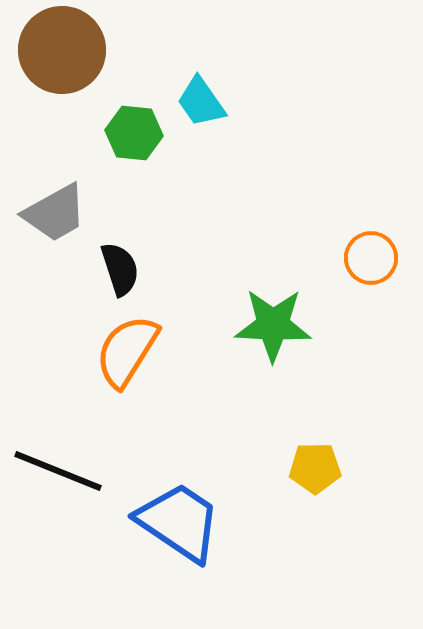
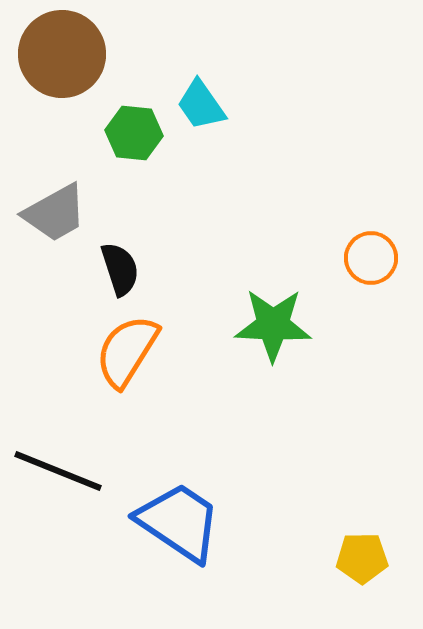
brown circle: moved 4 px down
cyan trapezoid: moved 3 px down
yellow pentagon: moved 47 px right, 90 px down
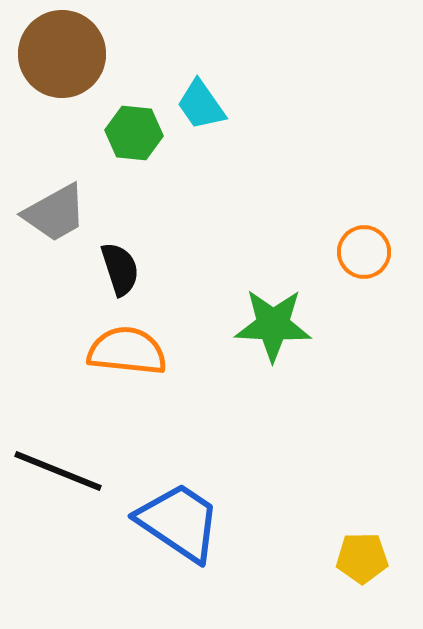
orange circle: moved 7 px left, 6 px up
orange semicircle: rotated 64 degrees clockwise
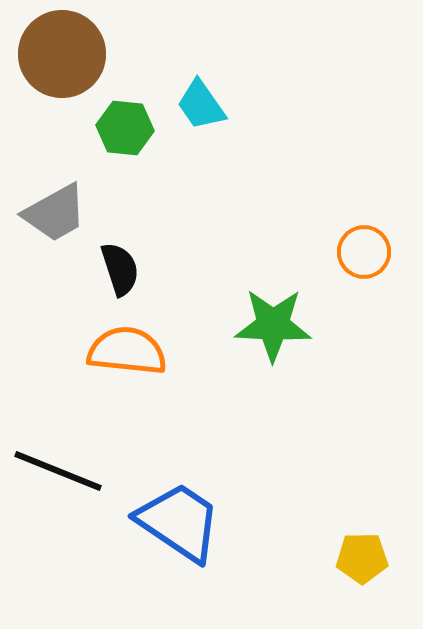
green hexagon: moved 9 px left, 5 px up
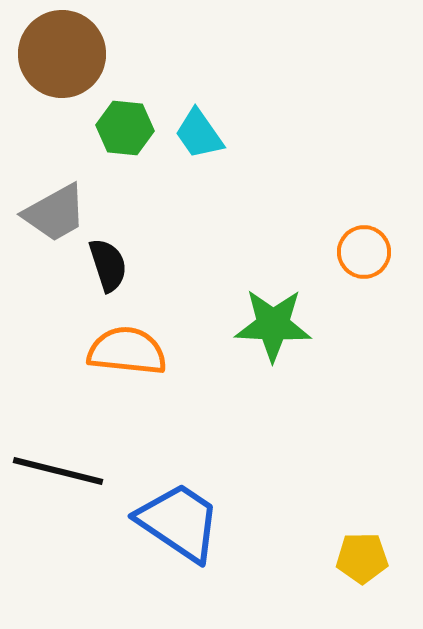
cyan trapezoid: moved 2 px left, 29 px down
black semicircle: moved 12 px left, 4 px up
black line: rotated 8 degrees counterclockwise
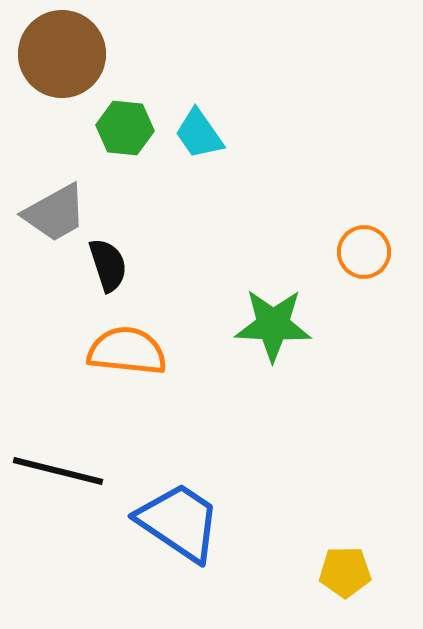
yellow pentagon: moved 17 px left, 14 px down
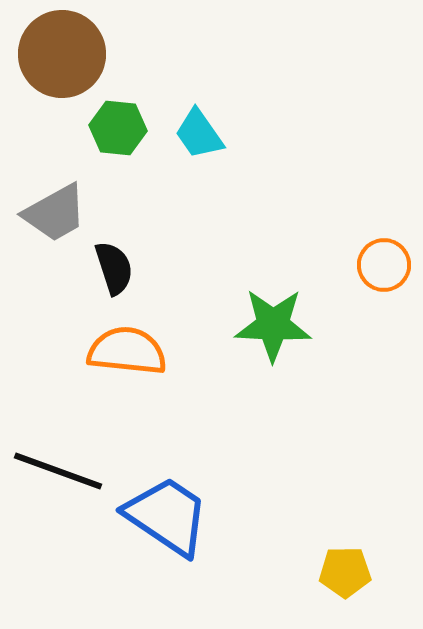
green hexagon: moved 7 px left
orange circle: moved 20 px right, 13 px down
black semicircle: moved 6 px right, 3 px down
black line: rotated 6 degrees clockwise
blue trapezoid: moved 12 px left, 6 px up
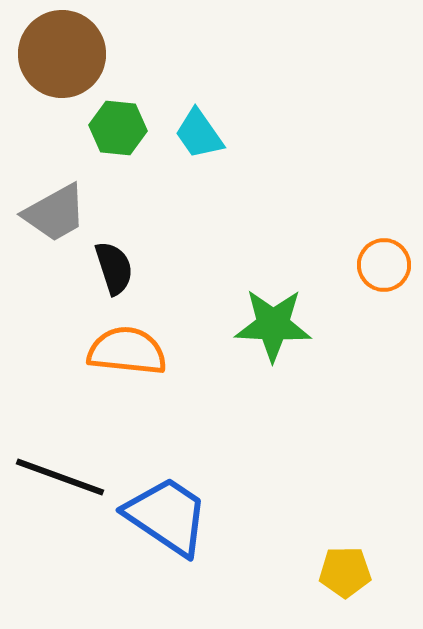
black line: moved 2 px right, 6 px down
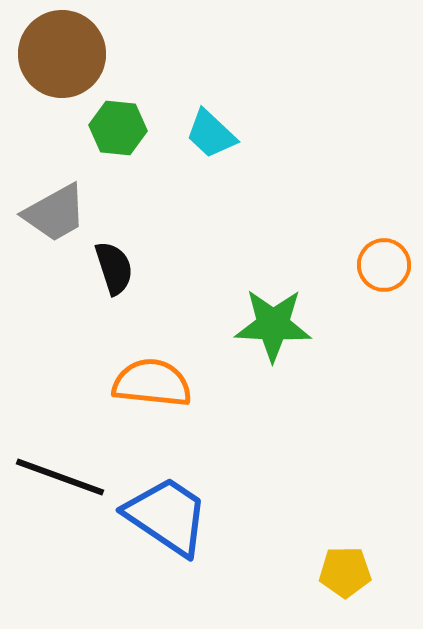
cyan trapezoid: moved 12 px right; rotated 12 degrees counterclockwise
orange semicircle: moved 25 px right, 32 px down
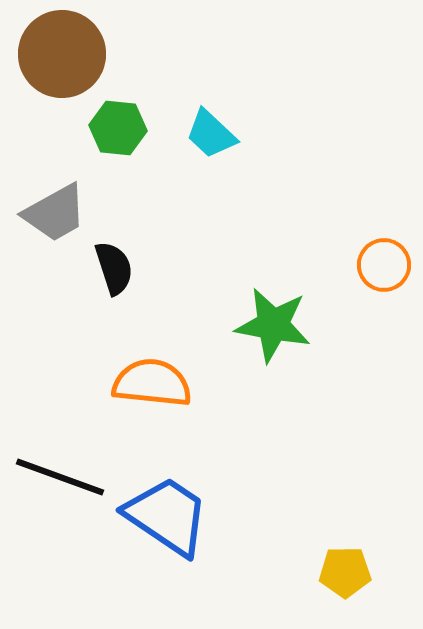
green star: rotated 8 degrees clockwise
